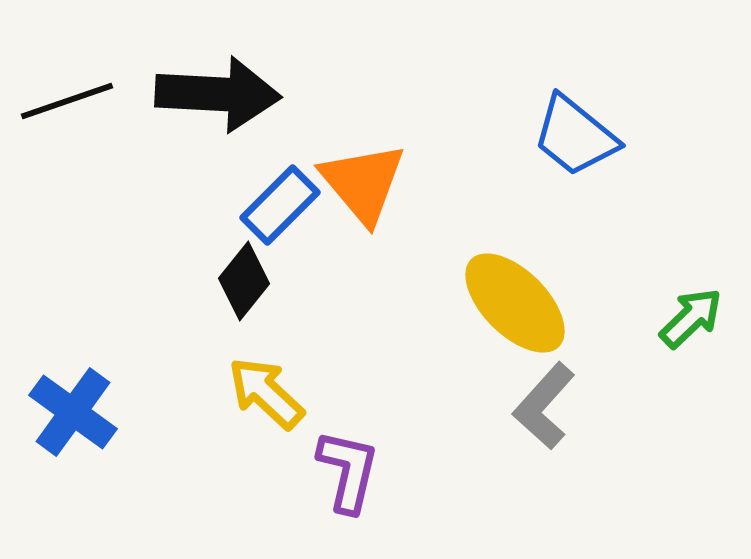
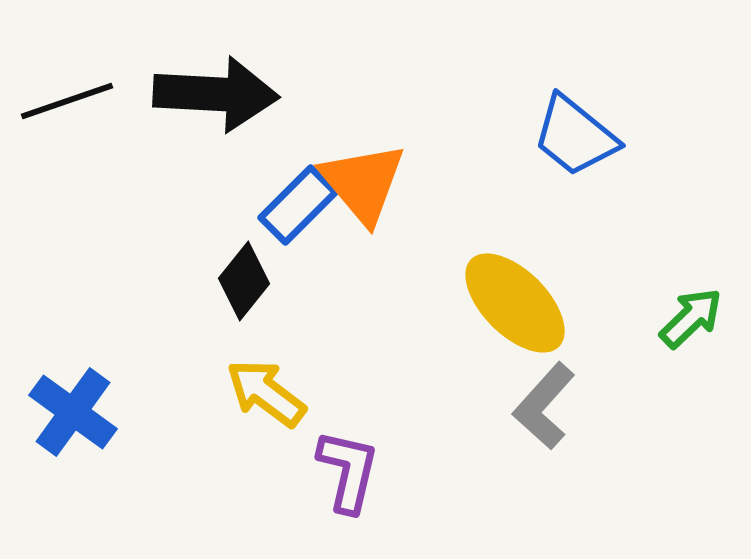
black arrow: moved 2 px left
blue rectangle: moved 18 px right
yellow arrow: rotated 6 degrees counterclockwise
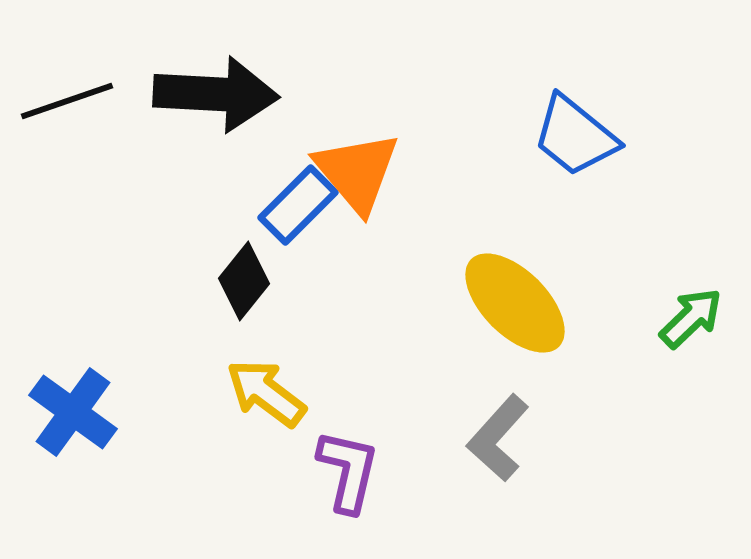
orange triangle: moved 6 px left, 11 px up
gray L-shape: moved 46 px left, 32 px down
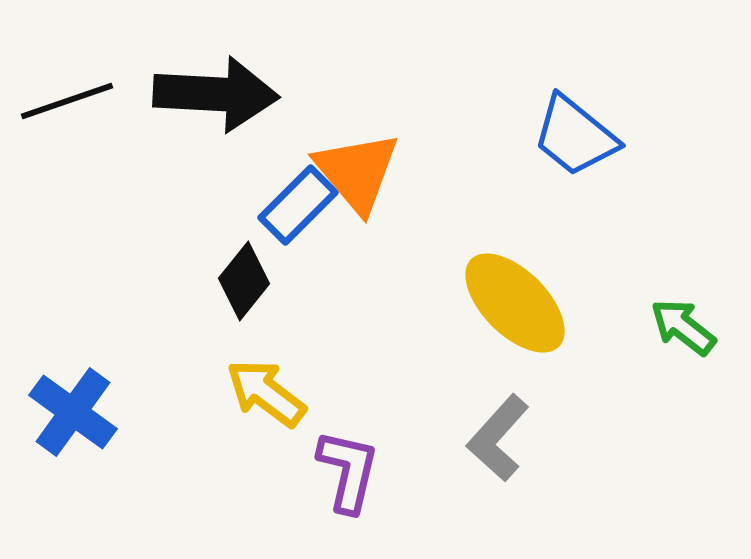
green arrow: moved 8 px left, 9 px down; rotated 98 degrees counterclockwise
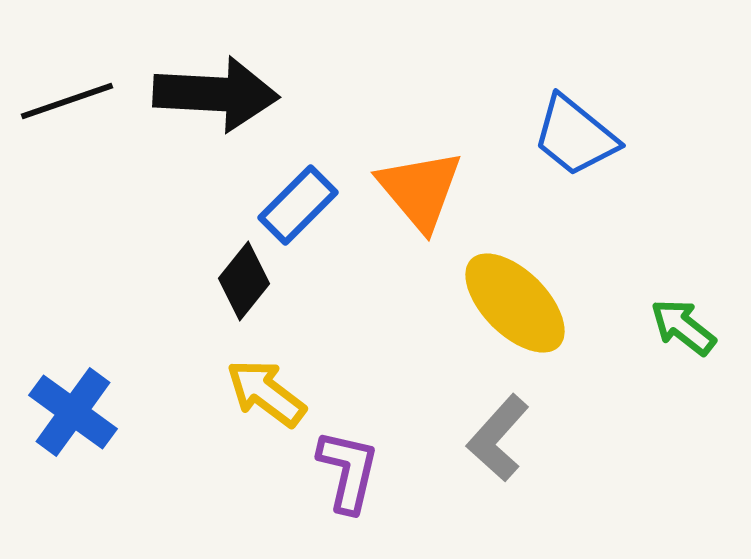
orange triangle: moved 63 px right, 18 px down
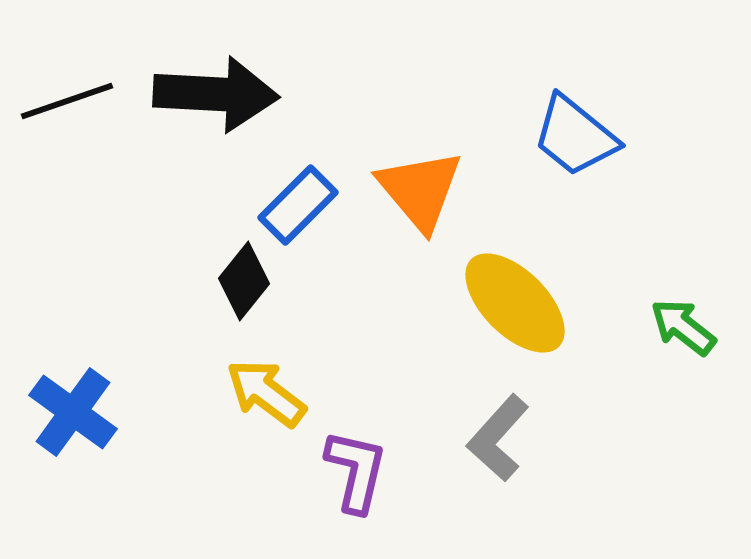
purple L-shape: moved 8 px right
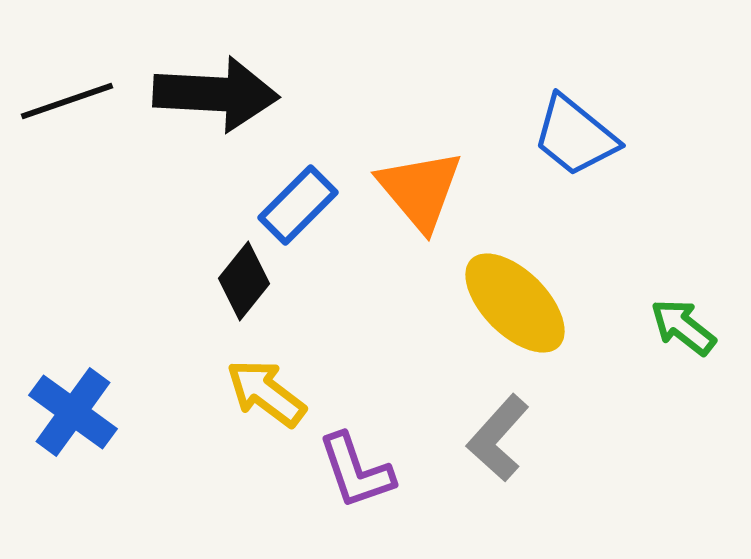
purple L-shape: rotated 148 degrees clockwise
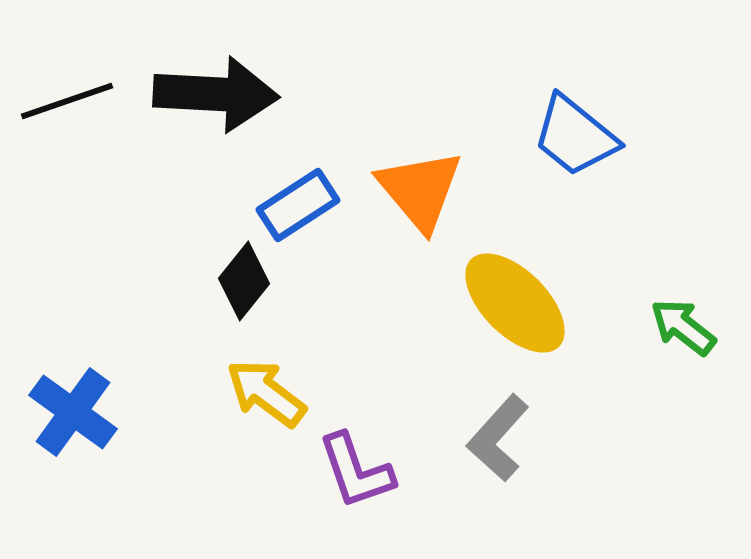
blue rectangle: rotated 12 degrees clockwise
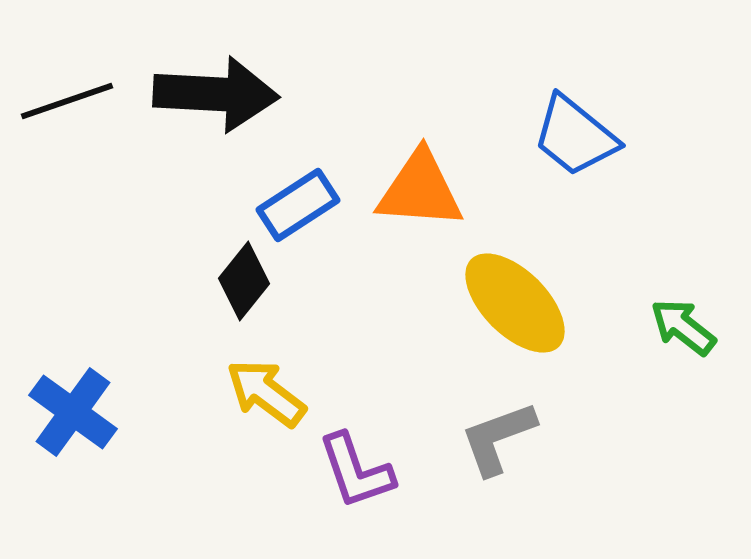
orange triangle: rotated 46 degrees counterclockwise
gray L-shape: rotated 28 degrees clockwise
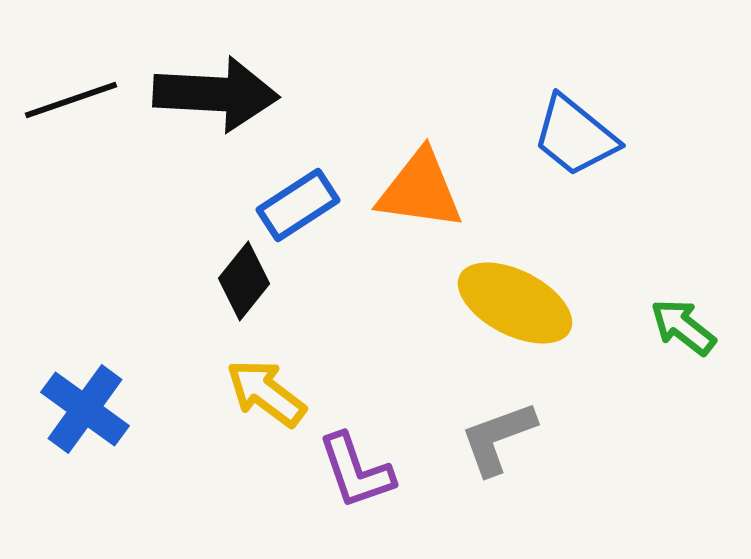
black line: moved 4 px right, 1 px up
orange triangle: rotated 4 degrees clockwise
yellow ellipse: rotated 18 degrees counterclockwise
blue cross: moved 12 px right, 3 px up
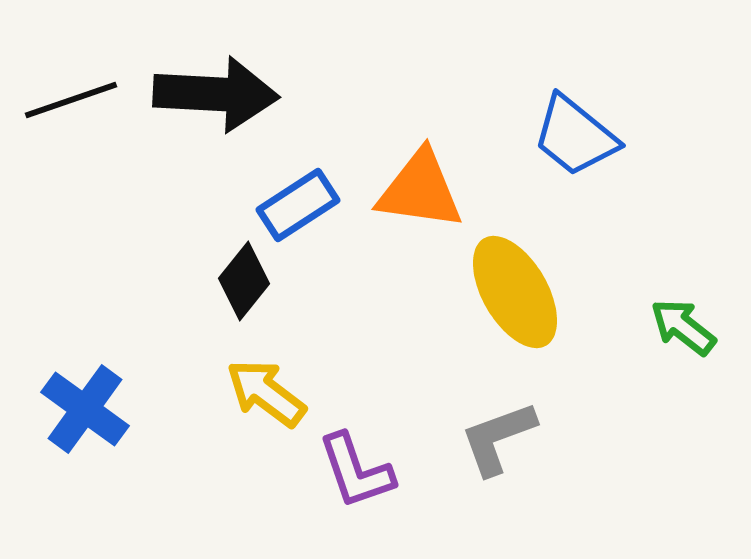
yellow ellipse: moved 11 px up; rotated 33 degrees clockwise
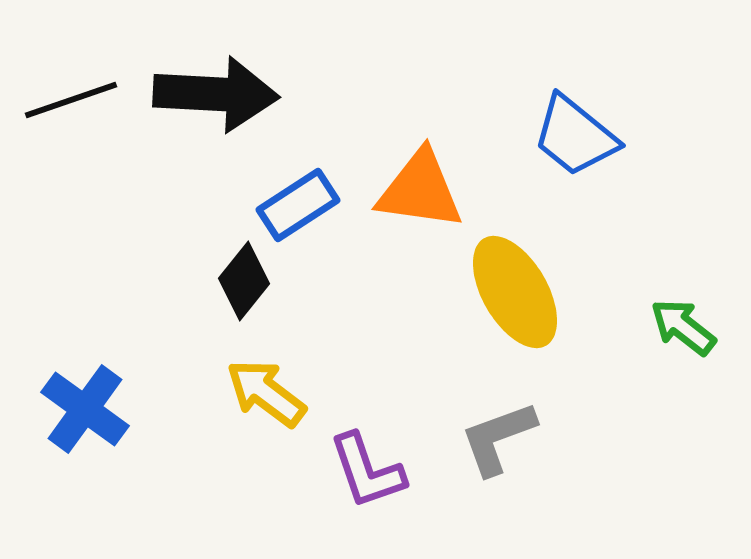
purple L-shape: moved 11 px right
